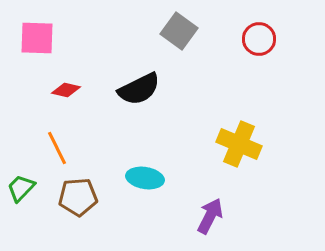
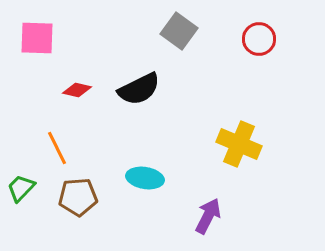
red diamond: moved 11 px right
purple arrow: moved 2 px left
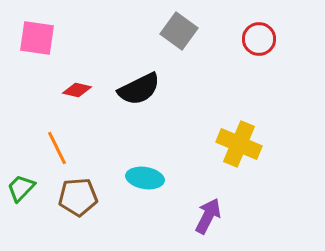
pink square: rotated 6 degrees clockwise
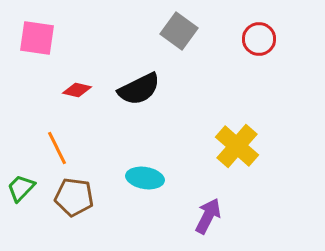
yellow cross: moved 2 px left, 2 px down; rotated 18 degrees clockwise
brown pentagon: moved 4 px left; rotated 12 degrees clockwise
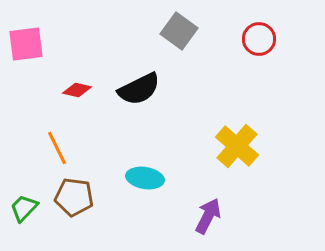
pink square: moved 11 px left, 6 px down; rotated 15 degrees counterclockwise
green trapezoid: moved 3 px right, 20 px down
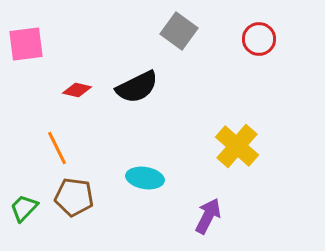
black semicircle: moved 2 px left, 2 px up
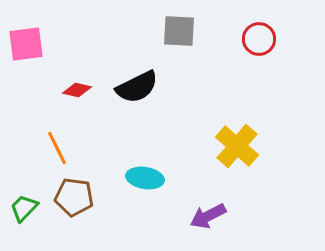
gray square: rotated 33 degrees counterclockwise
purple arrow: rotated 144 degrees counterclockwise
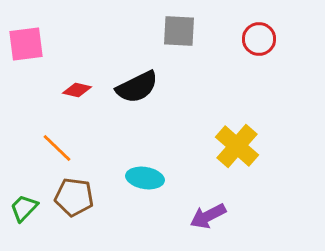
orange line: rotated 20 degrees counterclockwise
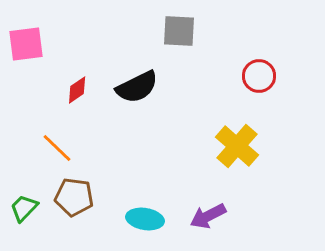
red circle: moved 37 px down
red diamond: rotated 48 degrees counterclockwise
cyan ellipse: moved 41 px down
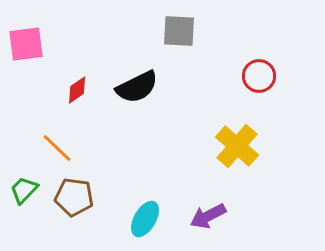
green trapezoid: moved 18 px up
cyan ellipse: rotated 69 degrees counterclockwise
